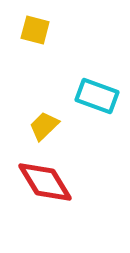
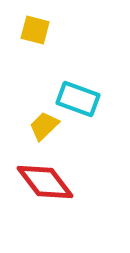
cyan rectangle: moved 19 px left, 3 px down
red diamond: rotated 6 degrees counterclockwise
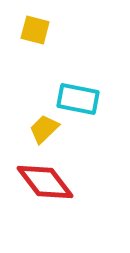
cyan rectangle: rotated 9 degrees counterclockwise
yellow trapezoid: moved 3 px down
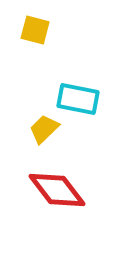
red diamond: moved 12 px right, 8 px down
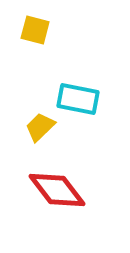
yellow trapezoid: moved 4 px left, 2 px up
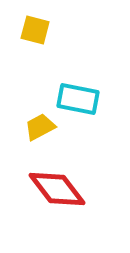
yellow trapezoid: rotated 16 degrees clockwise
red diamond: moved 1 px up
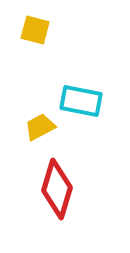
cyan rectangle: moved 3 px right, 2 px down
red diamond: rotated 54 degrees clockwise
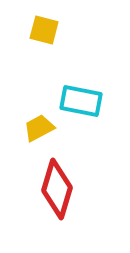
yellow square: moved 9 px right
yellow trapezoid: moved 1 px left, 1 px down
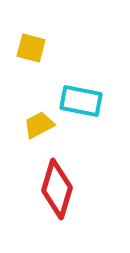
yellow square: moved 13 px left, 18 px down
yellow trapezoid: moved 3 px up
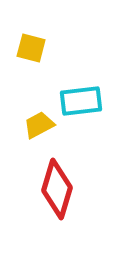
cyan rectangle: rotated 18 degrees counterclockwise
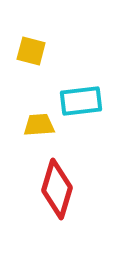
yellow square: moved 3 px down
yellow trapezoid: rotated 24 degrees clockwise
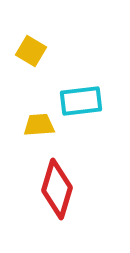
yellow square: rotated 16 degrees clockwise
